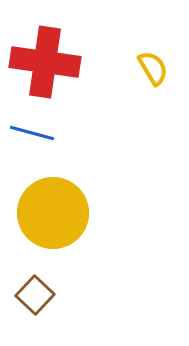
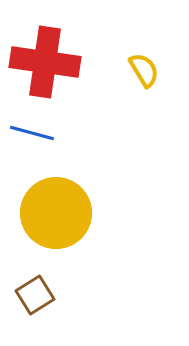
yellow semicircle: moved 9 px left, 2 px down
yellow circle: moved 3 px right
brown square: rotated 15 degrees clockwise
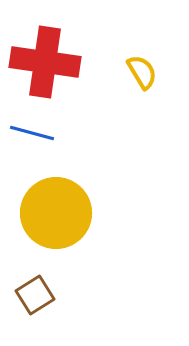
yellow semicircle: moved 2 px left, 2 px down
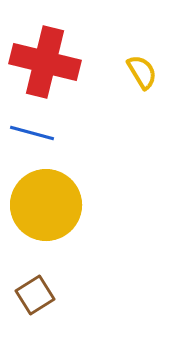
red cross: rotated 6 degrees clockwise
yellow circle: moved 10 px left, 8 px up
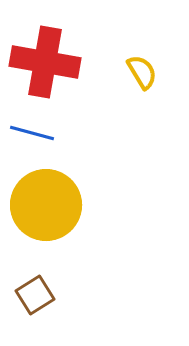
red cross: rotated 4 degrees counterclockwise
